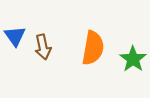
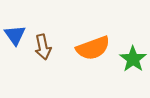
blue triangle: moved 1 px up
orange semicircle: rotated 60 degrees clockwise
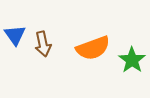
brown arrow: moved 3 px up
green star: moved 1 px left, 1 px down
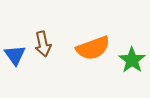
blue triangle: moved 20 px down
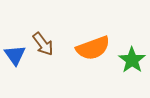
brown arrow: rotated 25 degrees counterclockwise
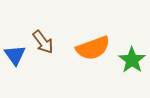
brown arrow: moved 2 px up
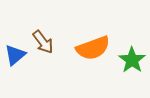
blue triangle: rotated 25 degrees clockwise
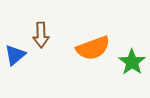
brown arrow: moved 2 px left, 7 px up; rotated 35 degrees clockwise
green star: moved 2 px down
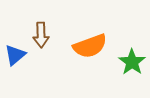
orange semicircle: moved 3 px left, 2 px up
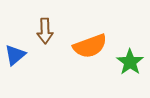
brown arrow: moved 4 px right, 4 px up
green star: moved 2 px left
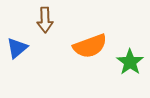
brown arrow: moved 11 px up
blue triangle: moved 2 px right, 7 px up
